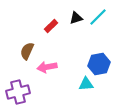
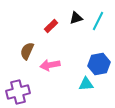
cyan line: moved 4 px down; rotated 18 degrees counterclockwise
pink arrow: moved 3 px right, 2 px up
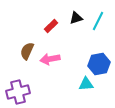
pink arrow: moved 6 px up
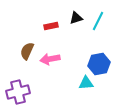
red rectangle: rotated 32 degrees clockwise
cyan triangle: moved 1 px up
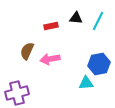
black triangle: rotated 24 degrees clockwise
purple cross: moved 1 px left, 1 px down
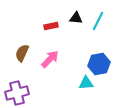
brown semicircle: moved 5 px left, 2 px down
pink arrow: rotated 144 degrees clockwise
